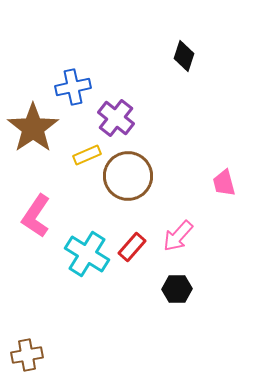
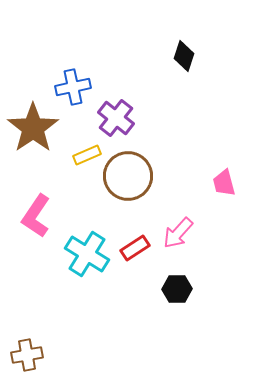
pink arrow: moved 3 px up
red rectangle: moved 3 px right, 1 px down; rotated 16 degrees clockwise
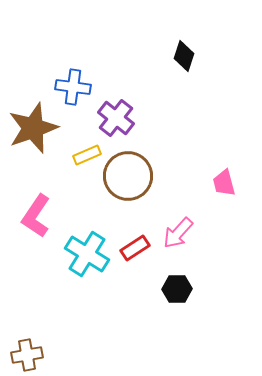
blue cross: rotated 20 degrees clockwise
brown star: rotated 15 degrees clockwise
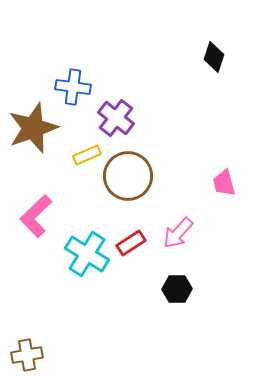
black diamond: moved 30 px right, 1 px down
pink L-shape: rotated 12 degrees clockwise
red rectangle: moved 4 px left, 5 px up
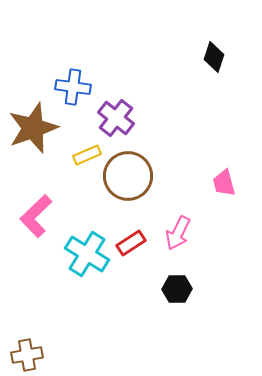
pink arrow: rotated 16 degrees counterclockwise
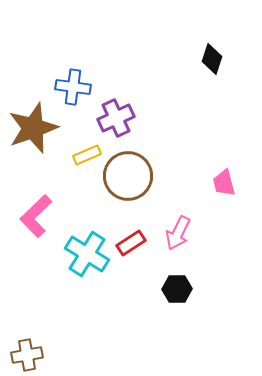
black diamond: moved 2 px left, 2 px down
purple cross: rotated 27 degrees clockwise
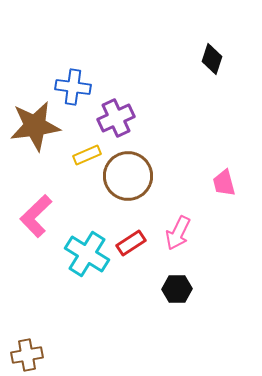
brown star: moved 2 px right, 2 px up; rotated 12 degrees clockwise
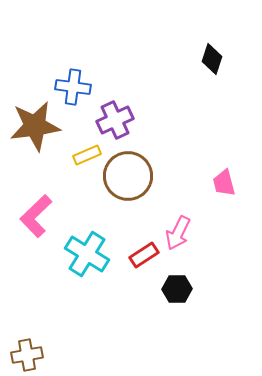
purple cross: moved 1 px left, 2 px down
red rectangle: moved 13 px right, 12 px down
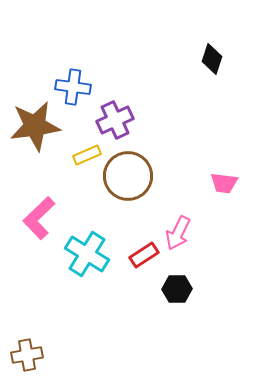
pink trapezoid: rotated 68 degrees counterclockwise
pink L-shape: moved 3 px right, 2 px down
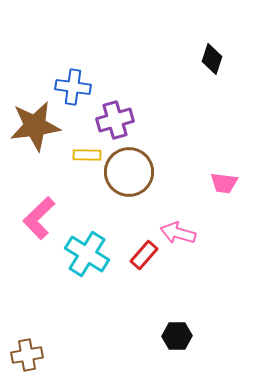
purple cross: rotated 9 degrees clockwise
yellow rectangle: rotated 24 degrees clockwise
brown circle: moved 1 px right, 4 px up
pink arrow: rotated 80 degrees clockwise
red rectangle: rotated 16 degrees counterclockwise
black hexagon: moved 47 px down
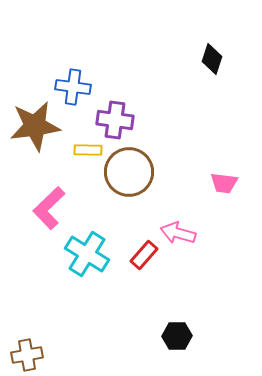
purple cross: rotated 24 degrees clockwise
yellow rectangle: moved 1 px right, 5 px up
pink L-shape: moved 10 px right, 10 px up
